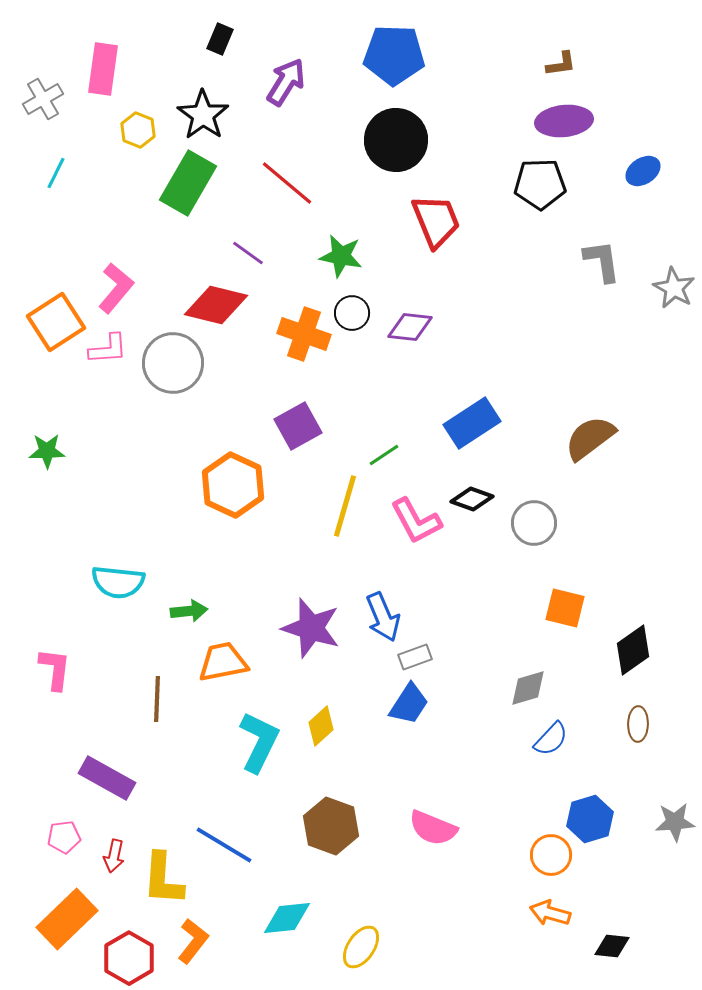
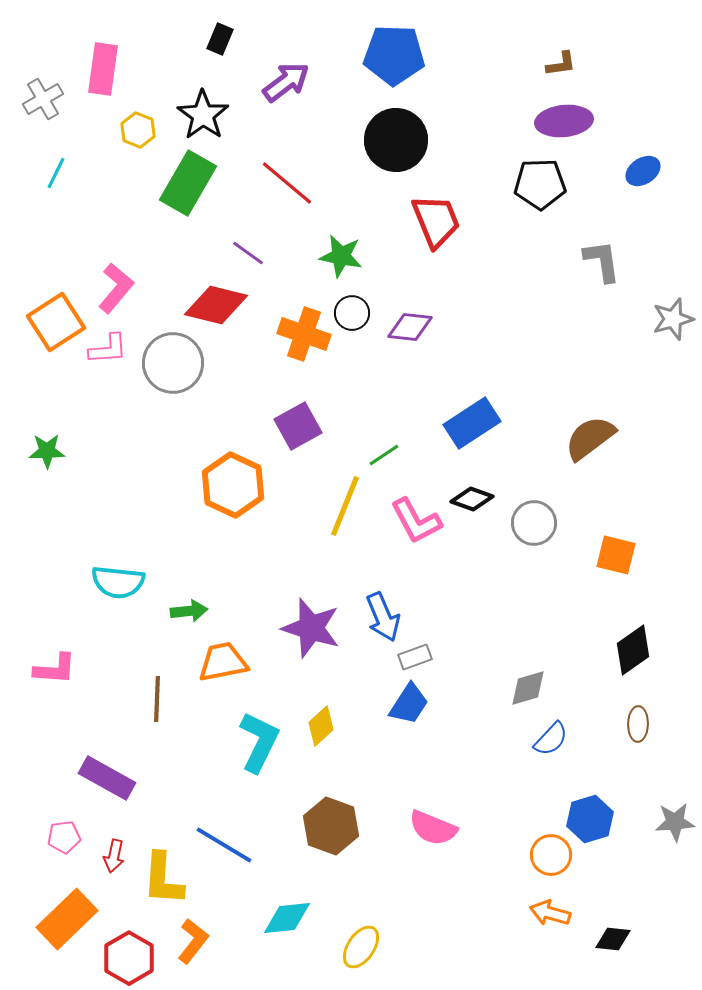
purple arrow at (286, 82): rotated 21 degrees clockwise
gray star at (674, 288): moved 1 px left, 31 px down; rotated 27 degrees clockwise
yellow line at (345, 506): rotated 6 degrees clockwise
orange square at (565, 608): moved 51 px right, 53 px up
pink L-shape at (55, 669): rotated 87 degrees clockwise
black diamond at (612, 946): moved 1 px right, 7 px up
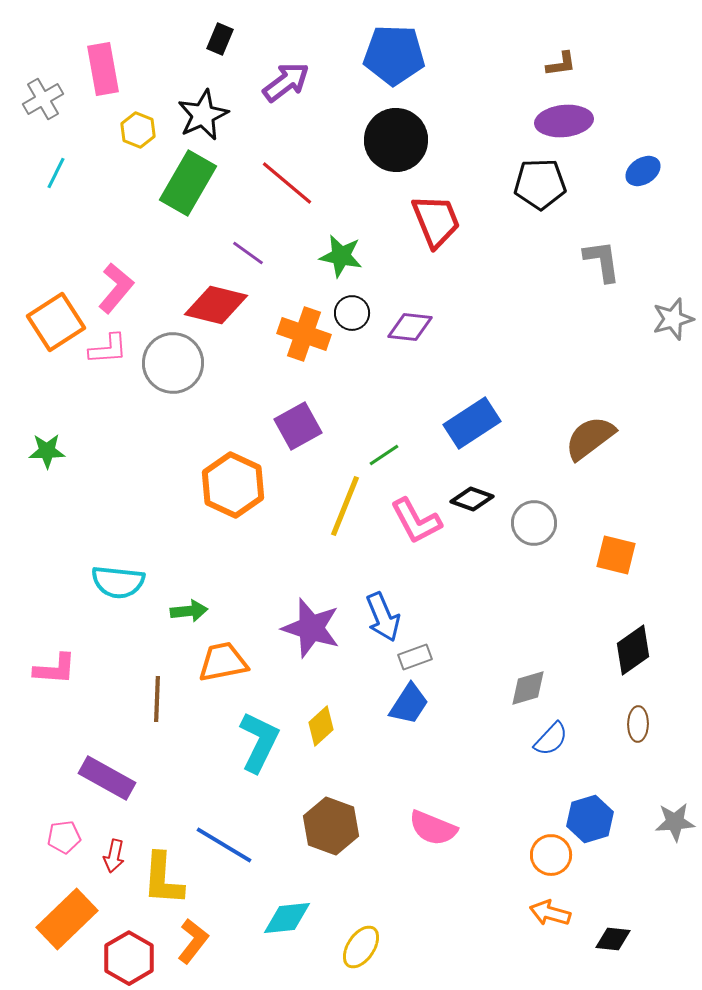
pink rectangle at (103, 69): rotated 18 degrees counterclockwise
black star at (203, 115): rotated 12 degrees clockwise
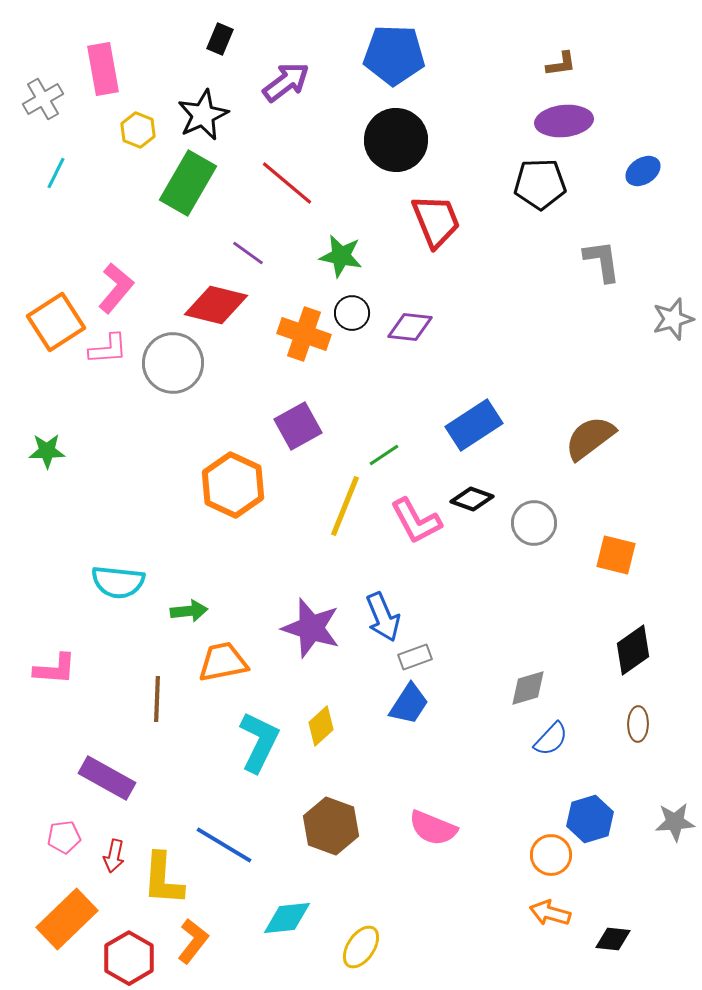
blue rectangle at (472, 423): moved 2 px right, 2 px down
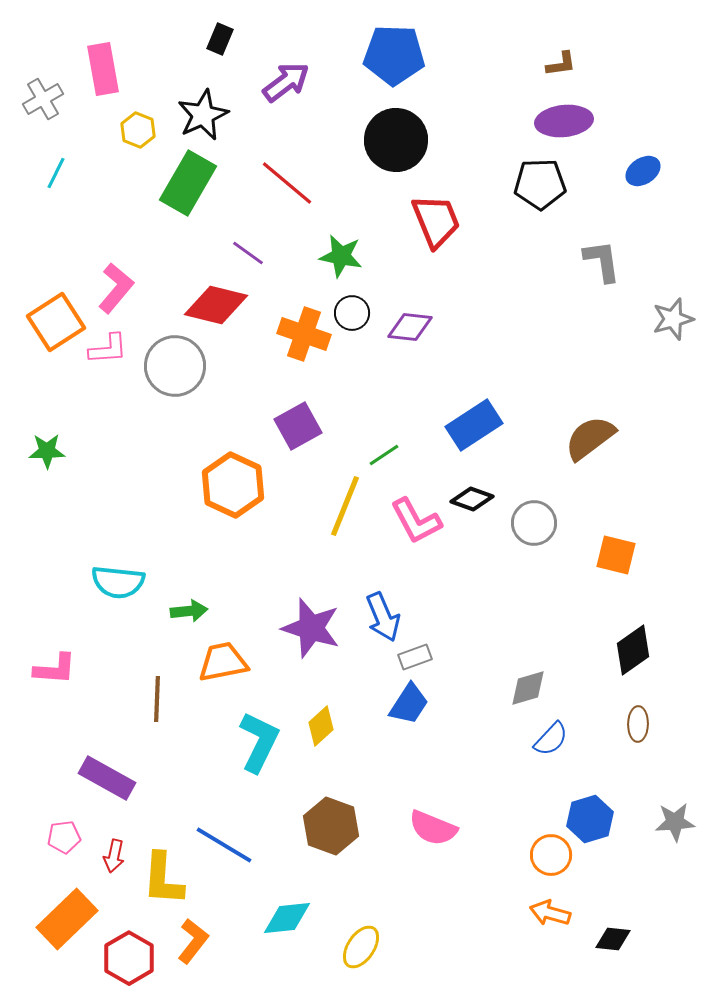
gray circle at (173, 363): moved 2 px right, 3 px down
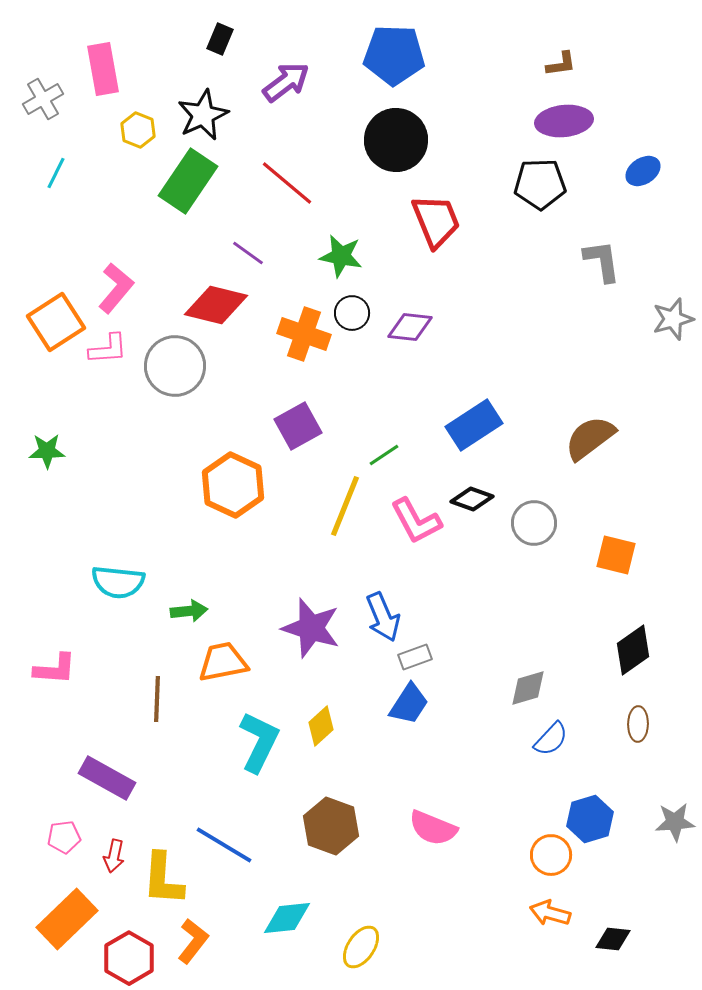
green rectangle at (188, 183): moved 2 px up; rotated 4 degrees clockwise
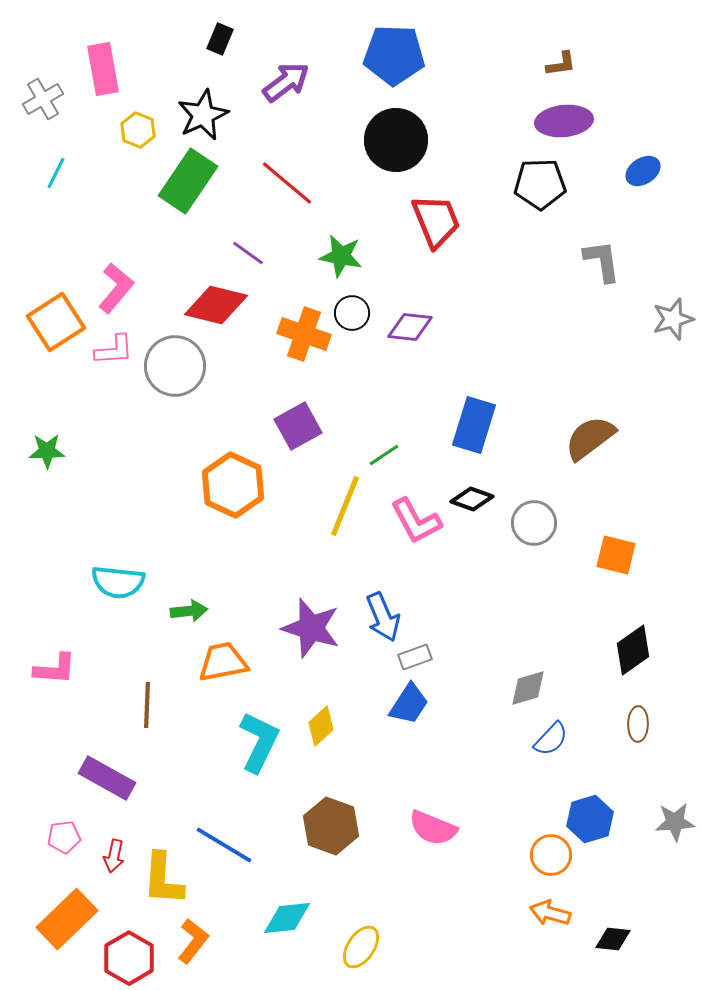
pink L-shape at (108, 349): moved 6 px right, 1 px down
blue rectangle at (474, 425): rotated 40 degrees counterclockwise
brown line at (157, 699): moved 10 px left, 6 px down
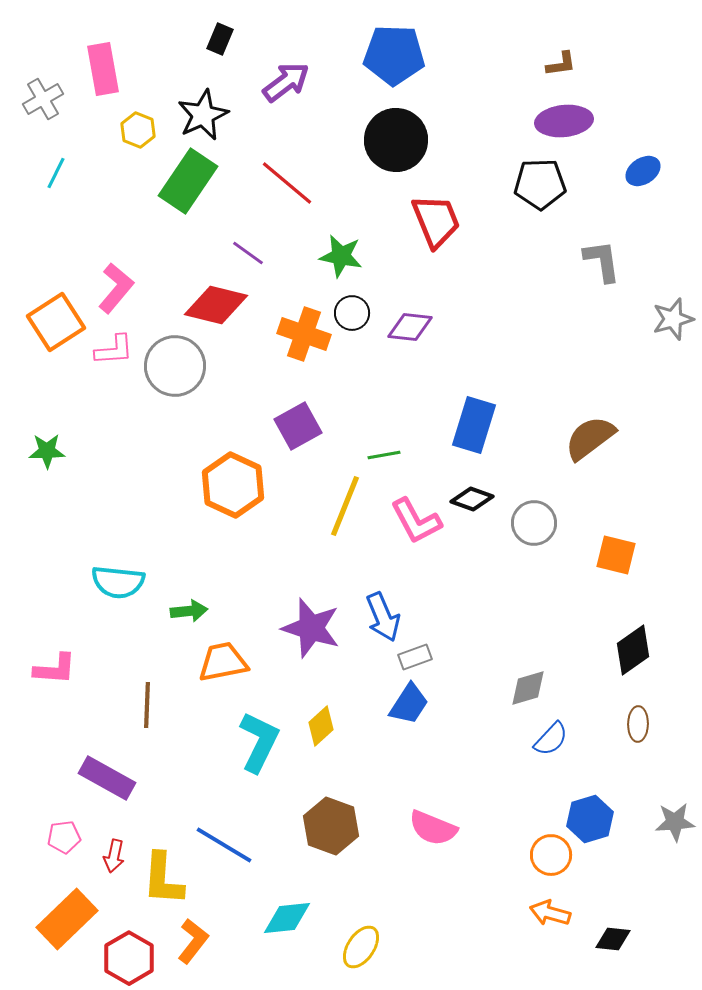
green line at (384, 455): rotated 24 degrees clockwise
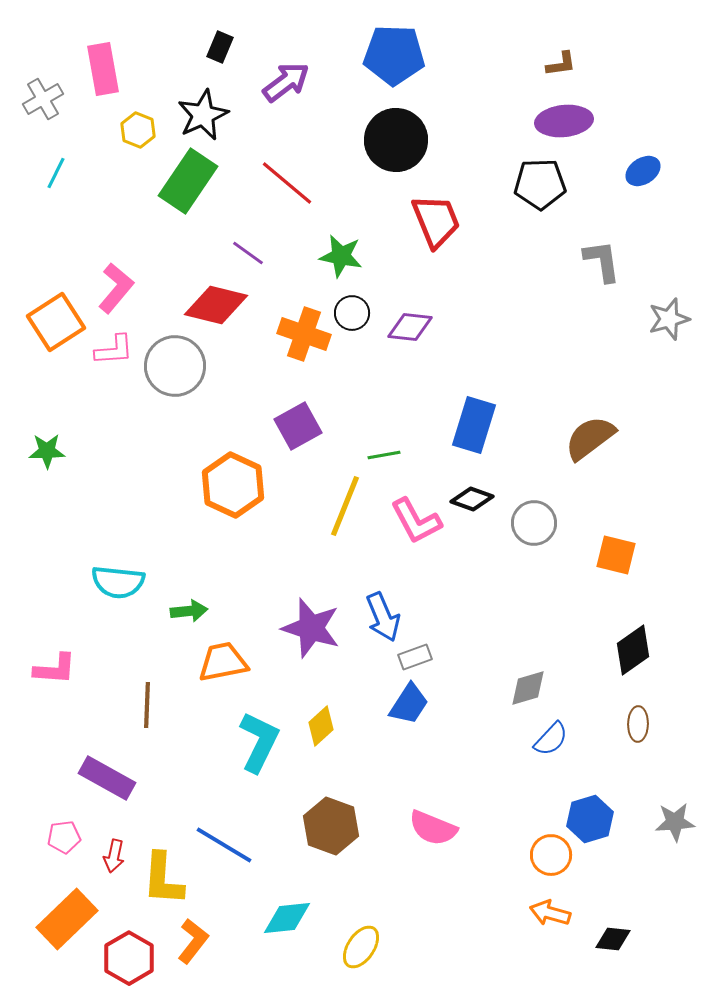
black rectangle at (220, 39): moved 8 px down
gray star at (673, 319): moved 4 px left
